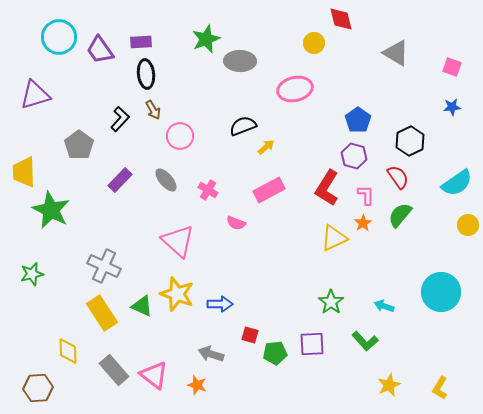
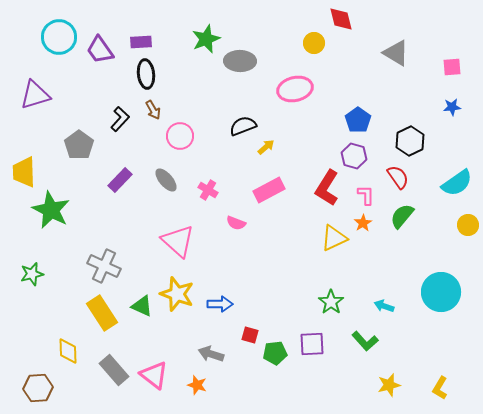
pink square at (452, 67): rotated 24 degrees counterclockwise
green semicircle at (400, 215): moved 2 px right, 1 px down
yellow star at (389, 385): rotated 10 degrees clockwise
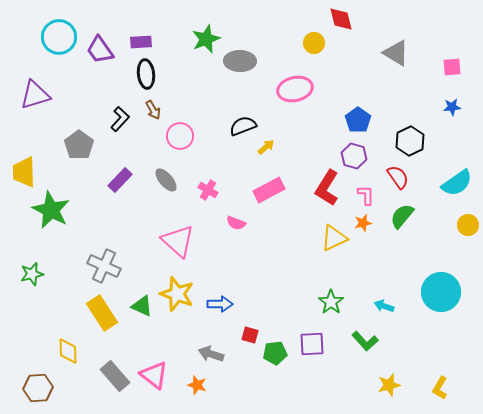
orange star at (363, 223): rotated 18 degrees clockwise
gray rectangle at (114, 370): moved 1 px right, 6 px down
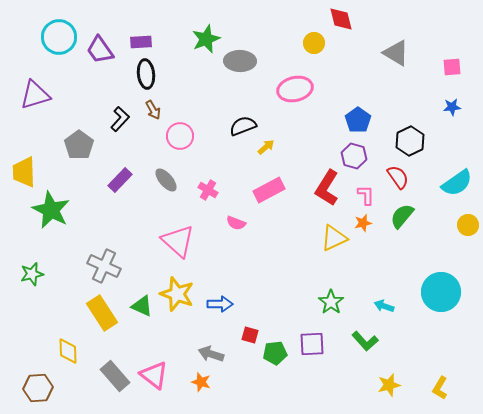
orange star at (197, 385): moved 4 px right, 3 px up
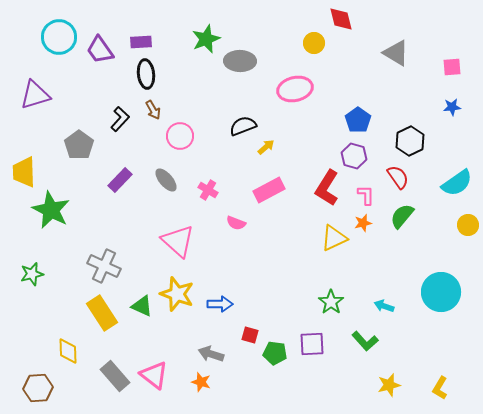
green pentagon at (275, 353): rotated 15 degrees clockwise
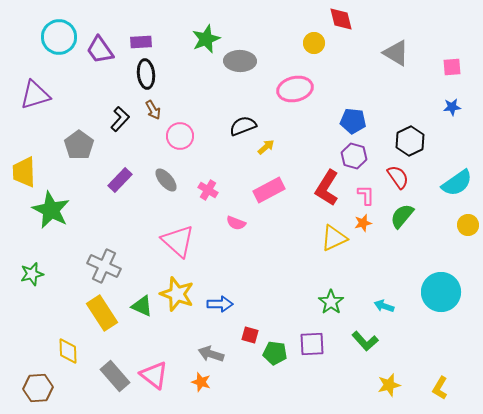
blue pentagon at (358, 120): moved 5 px left, 1 px down; rotated 30 degrees counterclockwise
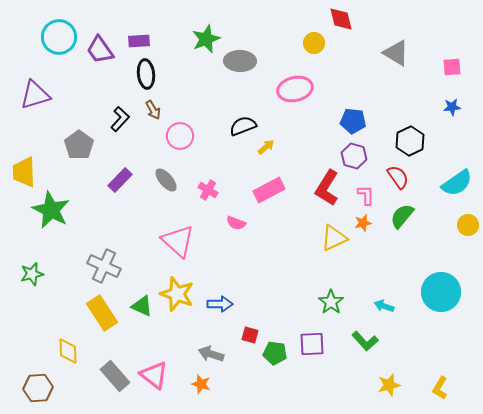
purple rectangle at (141, 42): moved 2 px left, 1 px up
orange star at (201, 382): moved 2 px down
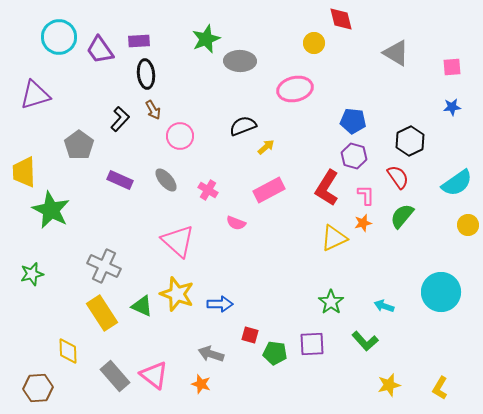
purple rectangle at (120, 180): rotated 70 degrees clockwise
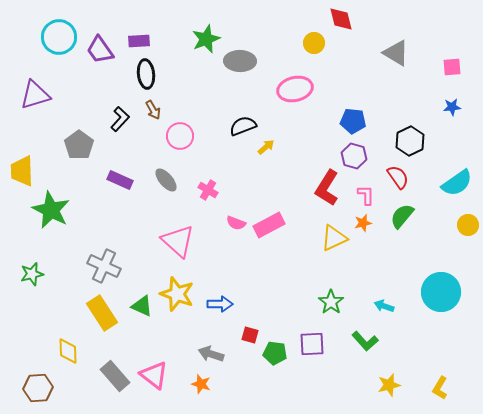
yellow trapezoid at (24, 172): moved 2 px left, 1 px up
pink rectangle at (269, 190): moved 35 px down
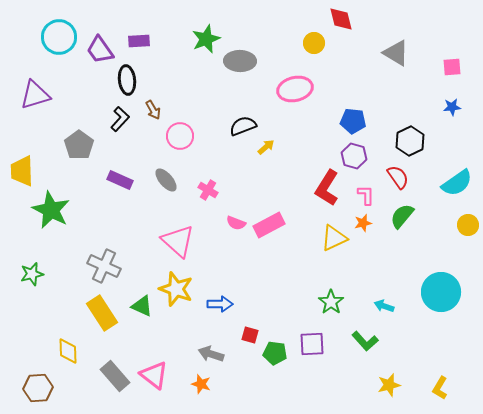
black ellipse at (146, 74): moved 19 px left, 6 px down
yellow star at (177, 294): moved 1 px left, 5 px up
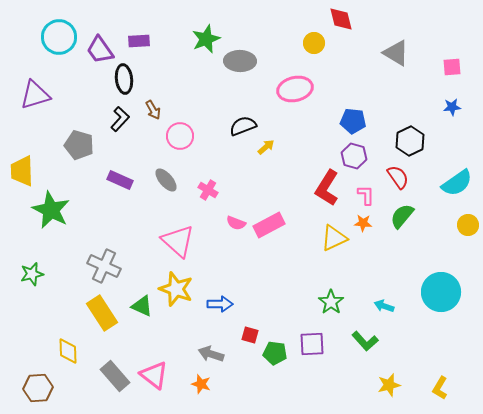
black ellipse at (127, 80): moved 3 px left, 1 px up
gray pentagon at (79, 145): rotated 20 degrees counterclockwise
orange star at (363, 223): rotated 18 degrees clockwise
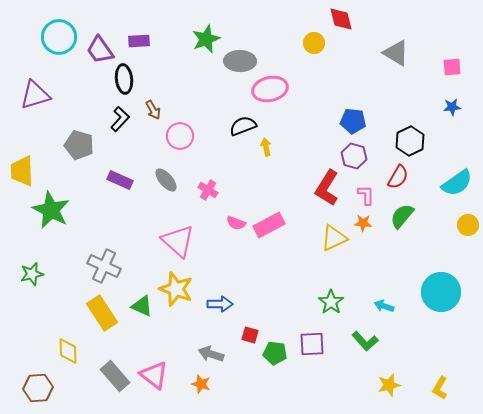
pink ellipse at (295, 89): moved 25 px left
yellow arrow at (266, 147): rotated 60 degrees counterclockwise
red semicircle at (398, 177): rotated 65 degrees clockwise
